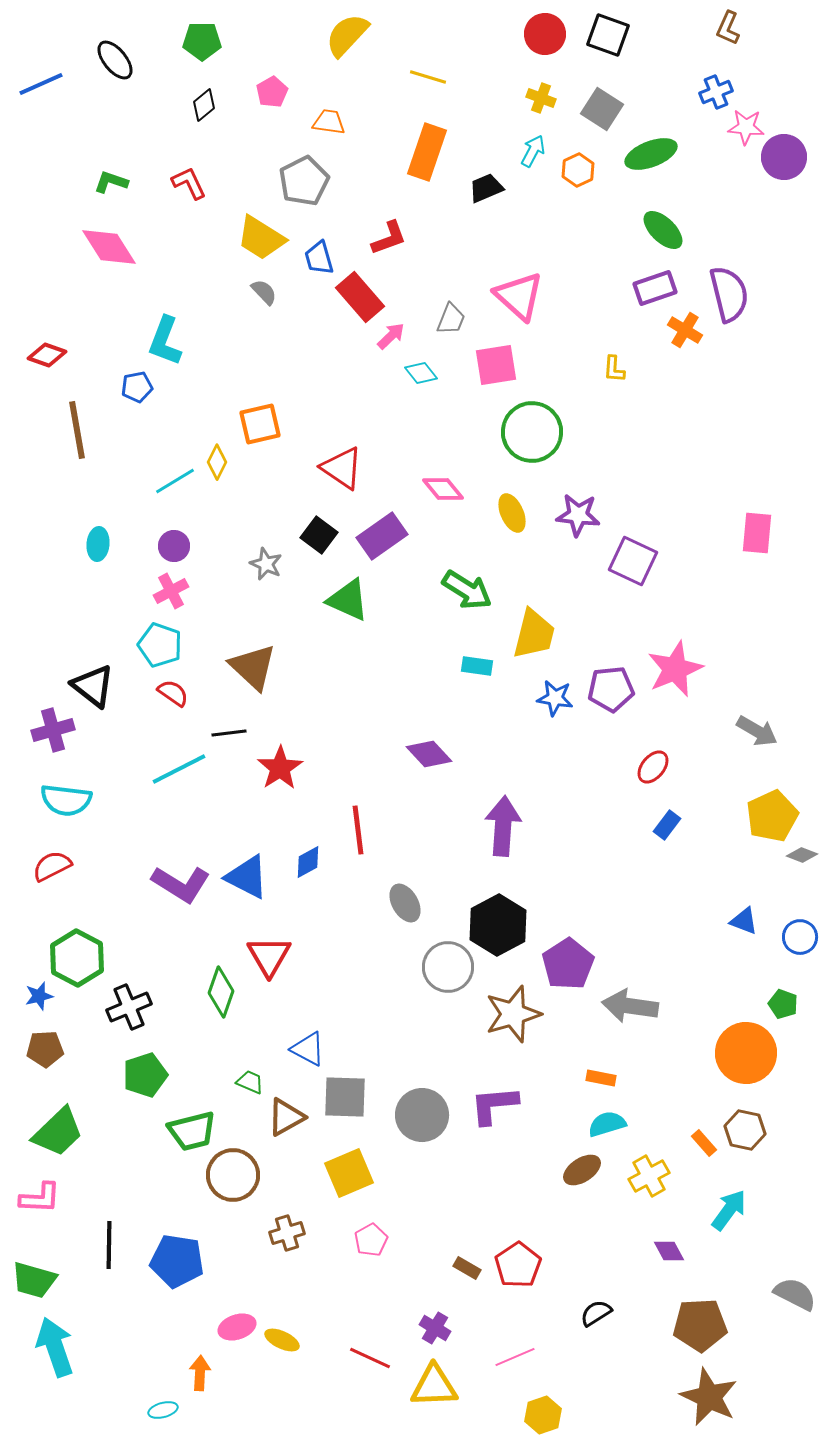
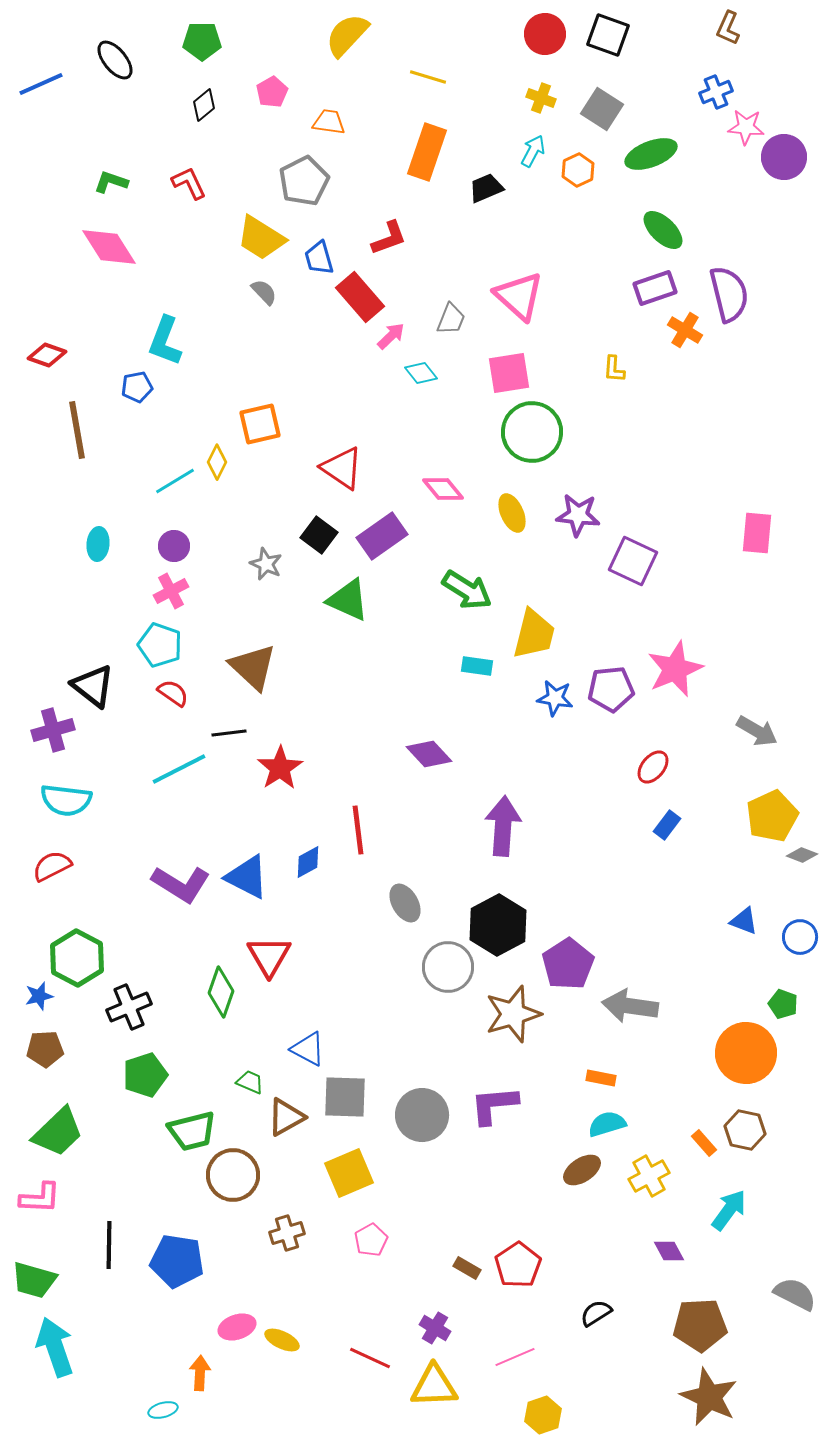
pink square at (496, 365): moved 13 px right, 8 px down
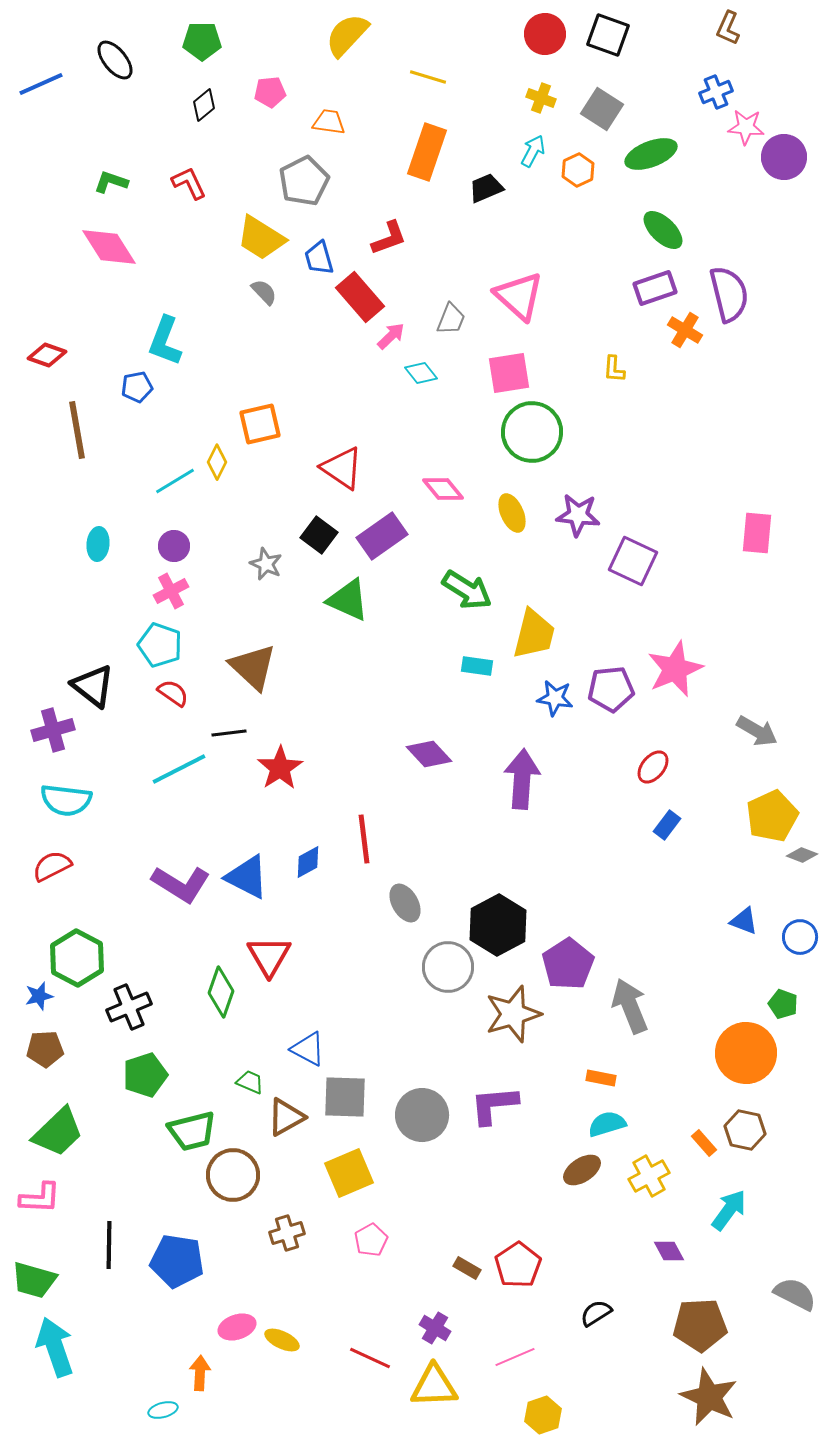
pink pentagon at (272, 92): moved 2 px left; rotated 24 degrees clockwise
purple arrow at (503, 826): moved 19 px right, 47 px up
red line at (358, 830): moved 6 px right, 9 px down
gray arrow at (630, 1006): rotated 60 degrees clockwise
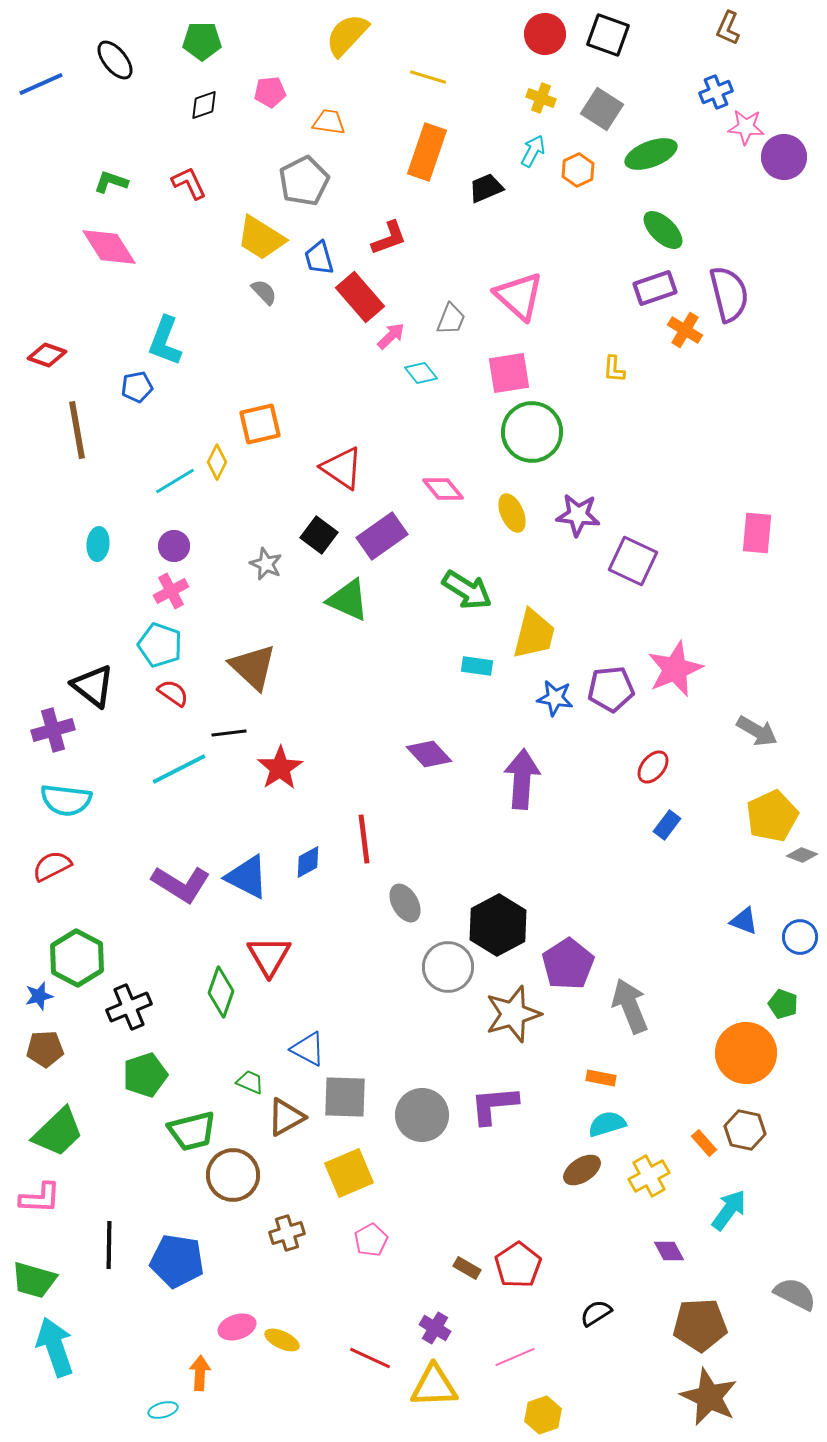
black diamond at (204, 105): rotated 20 degrees clockwise
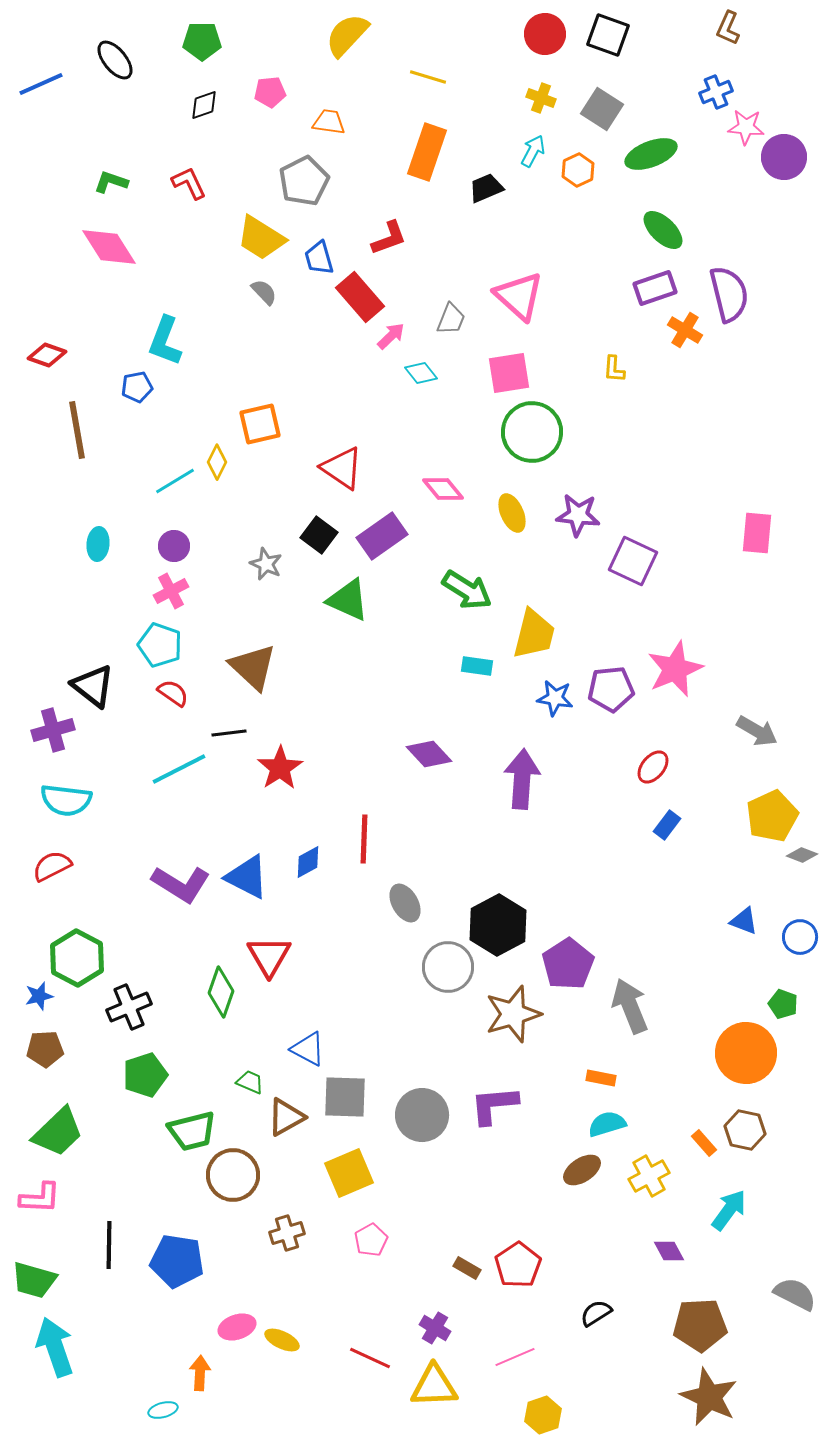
red line at (364, 839): rotated 9 degrees clockwise
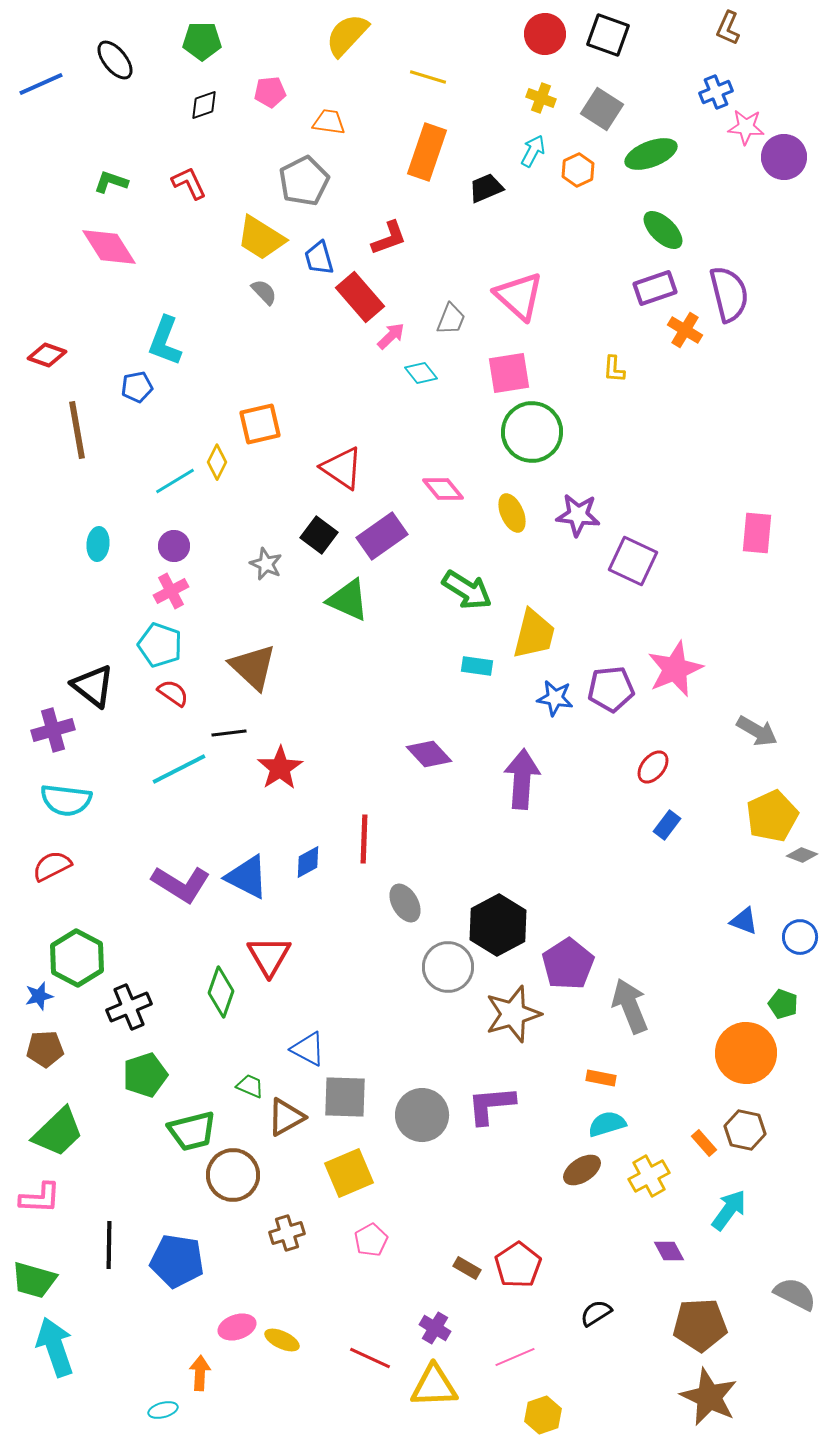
green trapezoid at (250, 1082): moved 4 px down
purple L-shape at (494, 1105): moved 3 px left
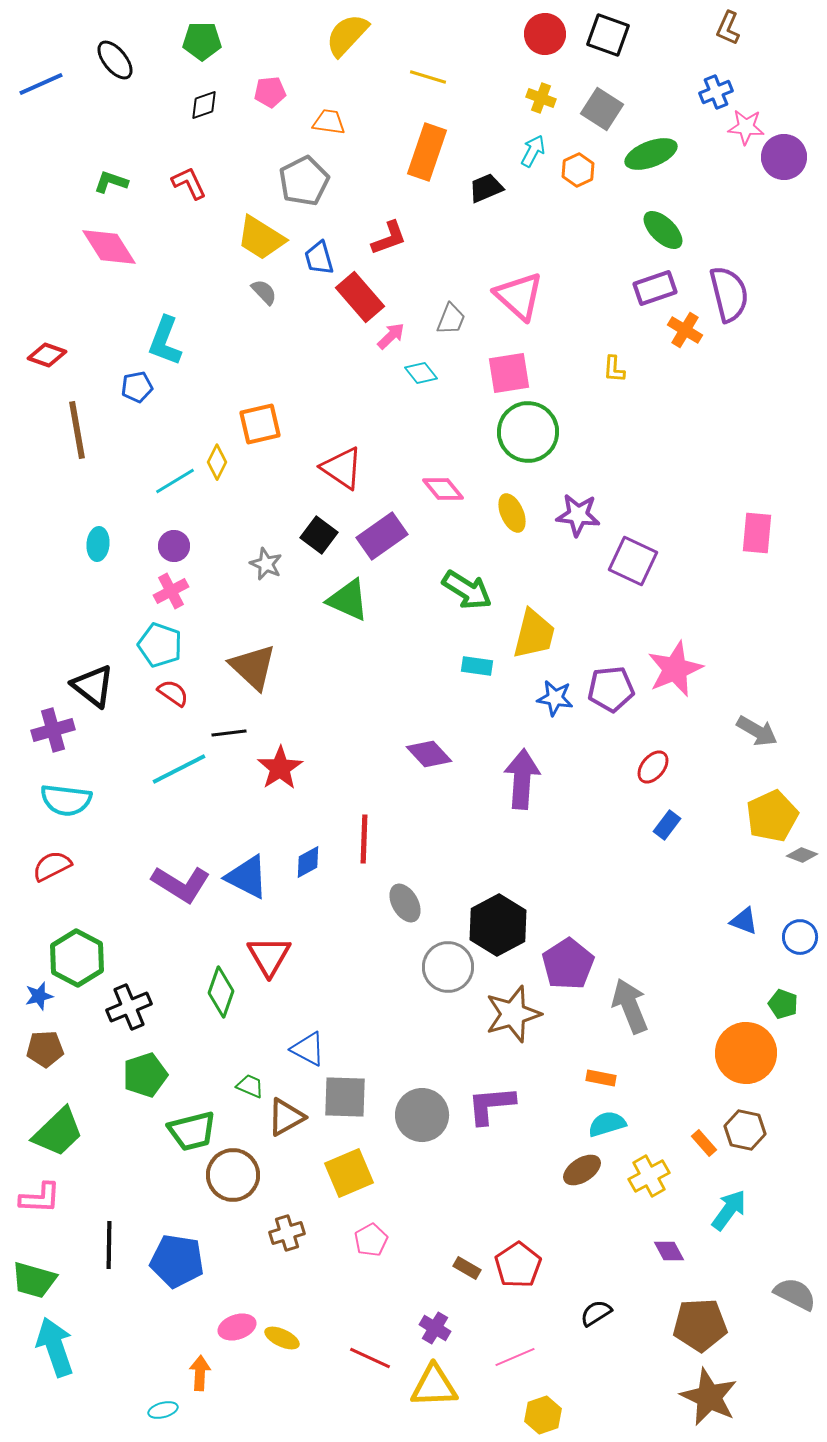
green circle at (532, 432): moved 4 px left
yellow ellipse at (282, 1340): moved 2 px up
